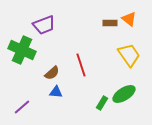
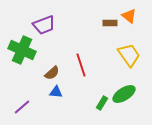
orange triangle: moved 3 px up
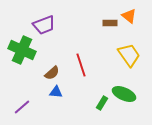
green ellipse: rotated 55 degrees clockwise
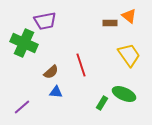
purple trapezoid: moved 1 px right, 4 px up; rotated 10 degrees clockwise
green cross: moved 2 px right, 7 px up
brown semicircle: moved 1 px left, 1 px up
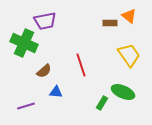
brown semicircle: moved 7 px left, 1 px up
green ellipse: moved 1 px left, 2 px up
purple line: moved 4 px right, 1 px up; rotated 24 degrees clockwise
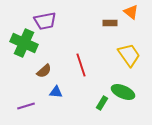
orange triangle: moved 2 px right, 4 px up
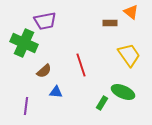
purple line: rotated 66 degrees counterclockwise
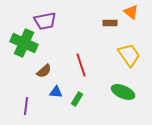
green rectangle: moved 25 px left, 4 px up
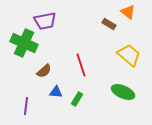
orange triangle: moved 3 px left
brown rectangle: moved 1 px left, 1 px down; rotated 32 degrees clockwise
yellow trapezoid: rotated 15 degrees counterclockwise
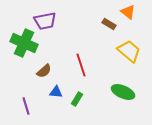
yellow trapezoid: moved 4 px up
purple line: rotated 24 degrees counterclockwise
